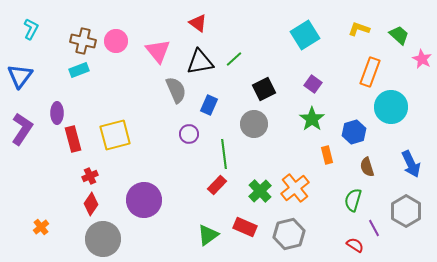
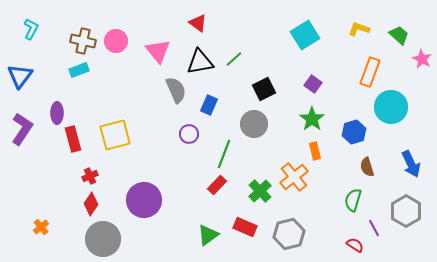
green line at (224, 154): rotated 28 degrees clockwise
orange rectangle at (327, 155): moved 12 px left, 4 px up
orange cross at (295, 188): moved 1 px left, 11 px up
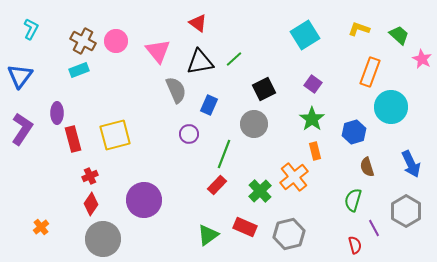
brown cross at (83, 41): rotated 15 degrees clockwise
red semicircle at (355, 245): rotated 42 degrees clockwise
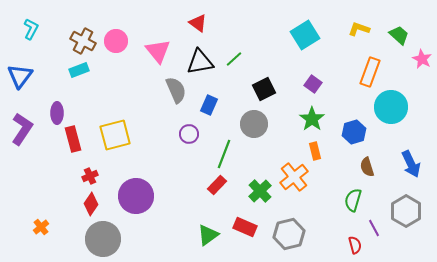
purple circle at (144, 200): moved 8 px left, 4 px up
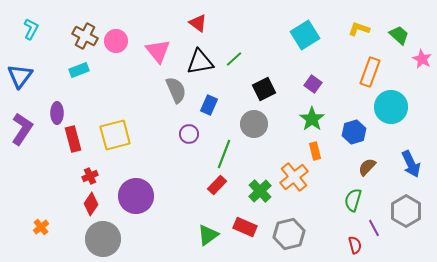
brown cross at (83, 41): moved 2 px right, 5 px up
brown semicircle at (367, 167): rotated 60 degrees clockwise
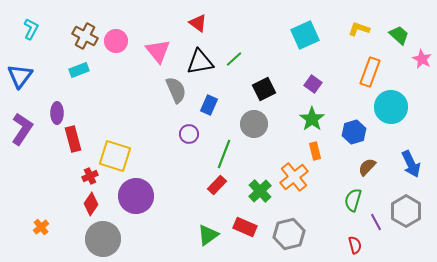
cyan square at (305, 35): rotated 8 degrees clockwise
yellow square at (115, 135): moved 21 px down; rotated 32 degrees clockwise
purple line at (374, 228): moved 2 px right, 6 px up
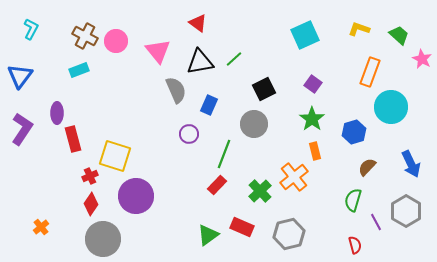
red rectangle at (245, 227): moved 3 px left
